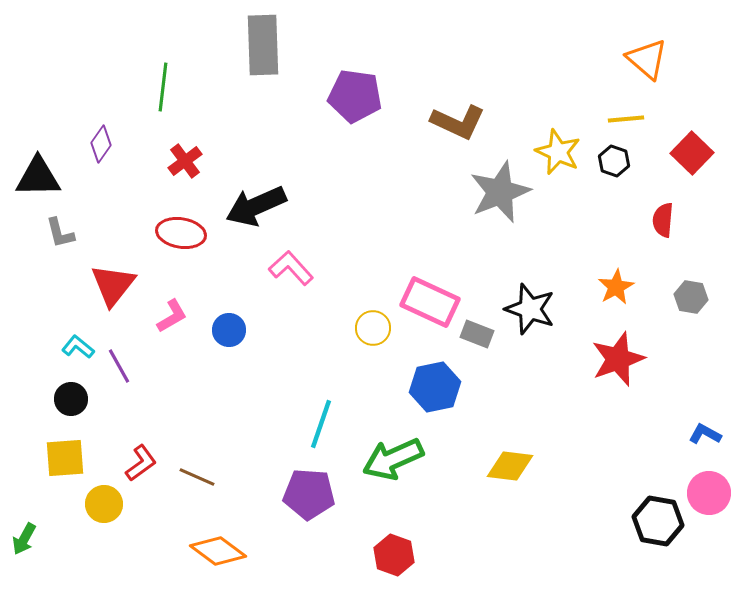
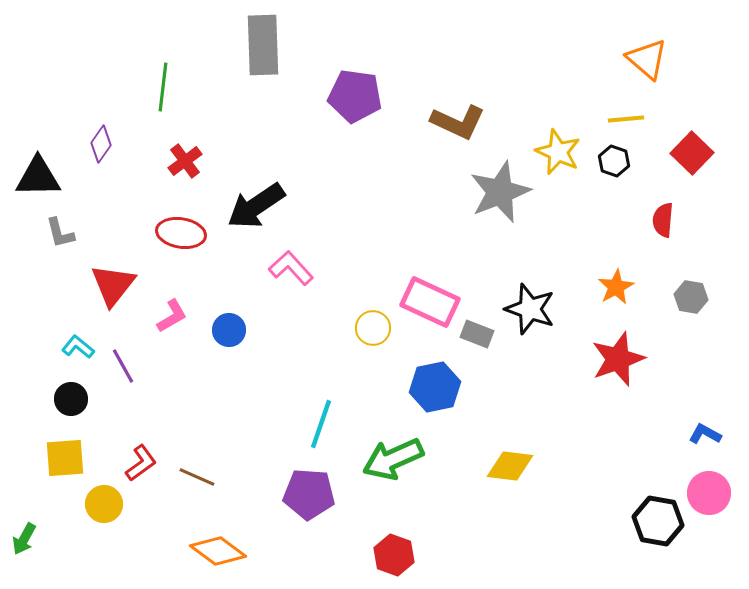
black arrow at (256, 206): rotated 10 degrees counterclockwise
purple line at (119, 366): moved 4 px right
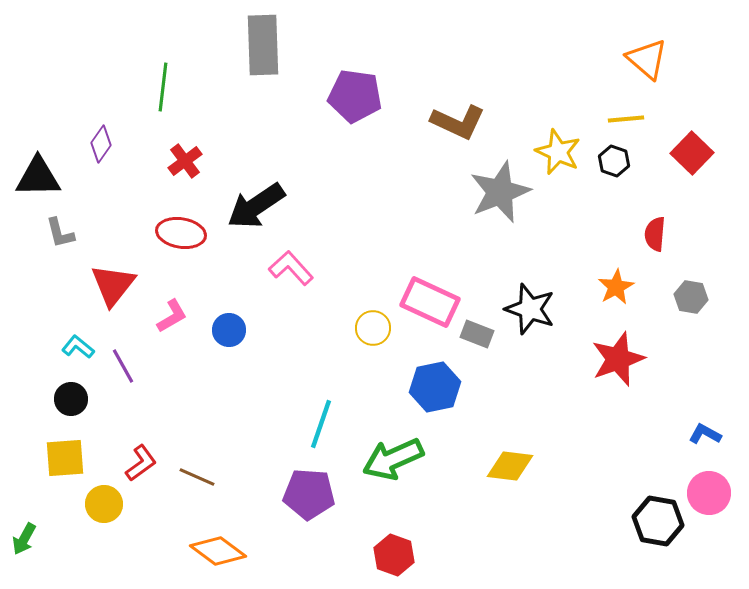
red semicircle at (663, 220): moved 8 px left, 14 px down
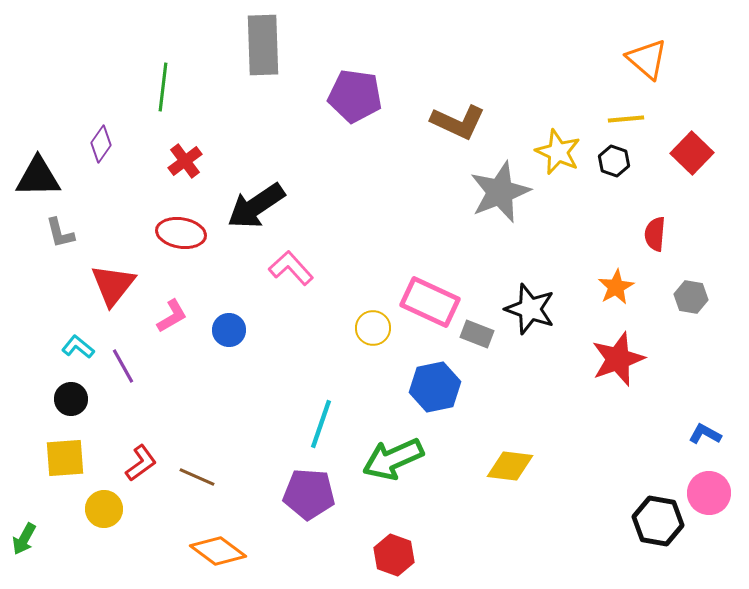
yellow circle at (104, 504): moved 5 px down
